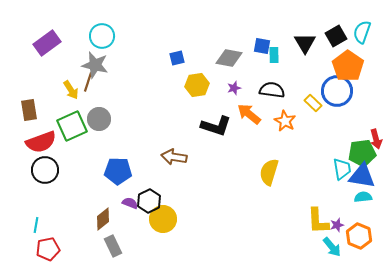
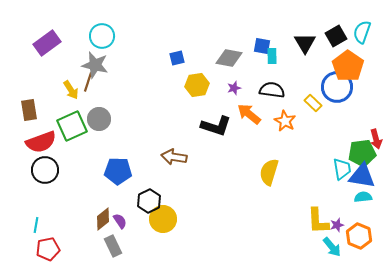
cyan rectangle at (274, 55): moved 2 px left, 1 px down
blue circle at (337, 91): moved 4 px up
purple semicircle at (130, 203): moved 10 px left, 18 px down; rotated 35 degrees clockwise
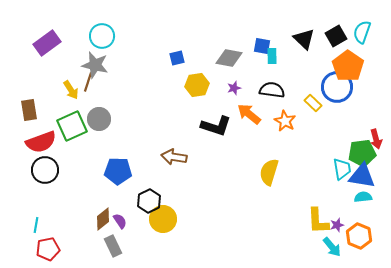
black triangle at (305, 43): moved 1 px left, 4 px up; rotated 15 degrees counterclockwise
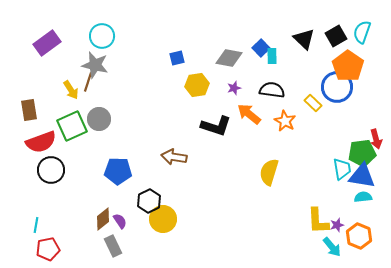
blue square at (262, 46): moved 1 px left, 2 px down; rotated 36 degrees clockwise
black circle at (45, 170): moved 6 px right
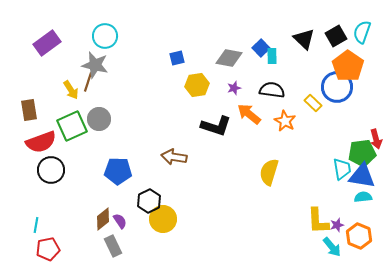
cyan circle at (102, 36): moved 3 px right
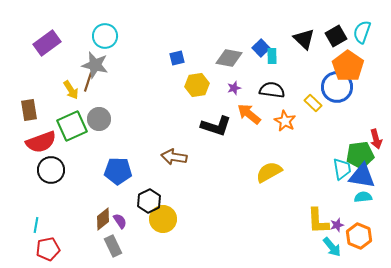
green pentagon at (362, 153): moved 2 px left, 2 px down
yellow semicircle at (269, 172): rotated 44 degrees clockwise
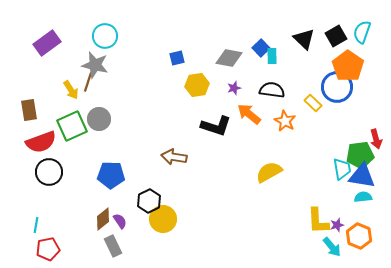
black circle at (51, 170): moved 2 px left, 2 px down
blue pentagon at (118, 171): moved 7 px left, 4 px down
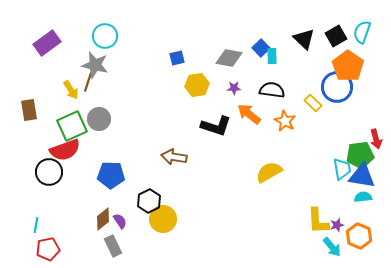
purple star at (234, 88): rotated 16 degrees clockwise
red semicircle at (41, 142): moved 24 px right, 8 px down
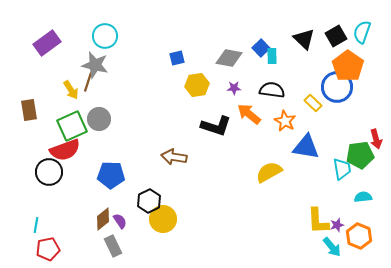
blue triangle at (362, 176): moved 56 px left, 29 px up
